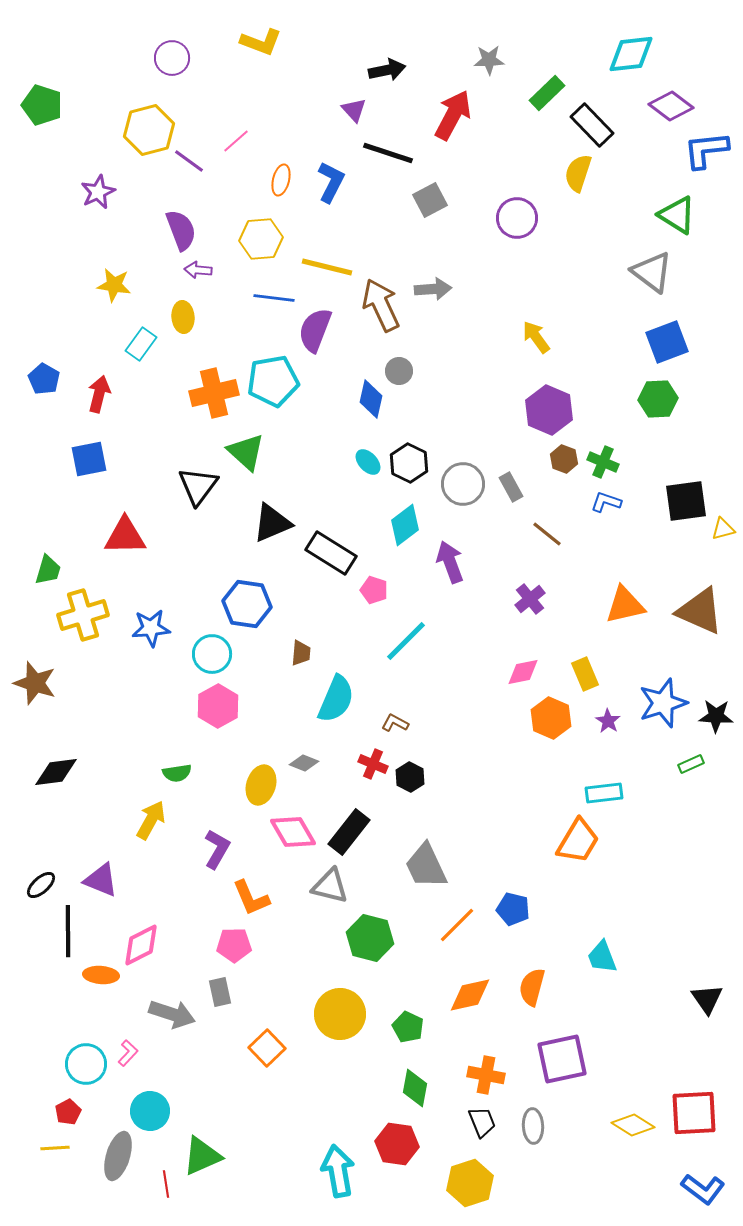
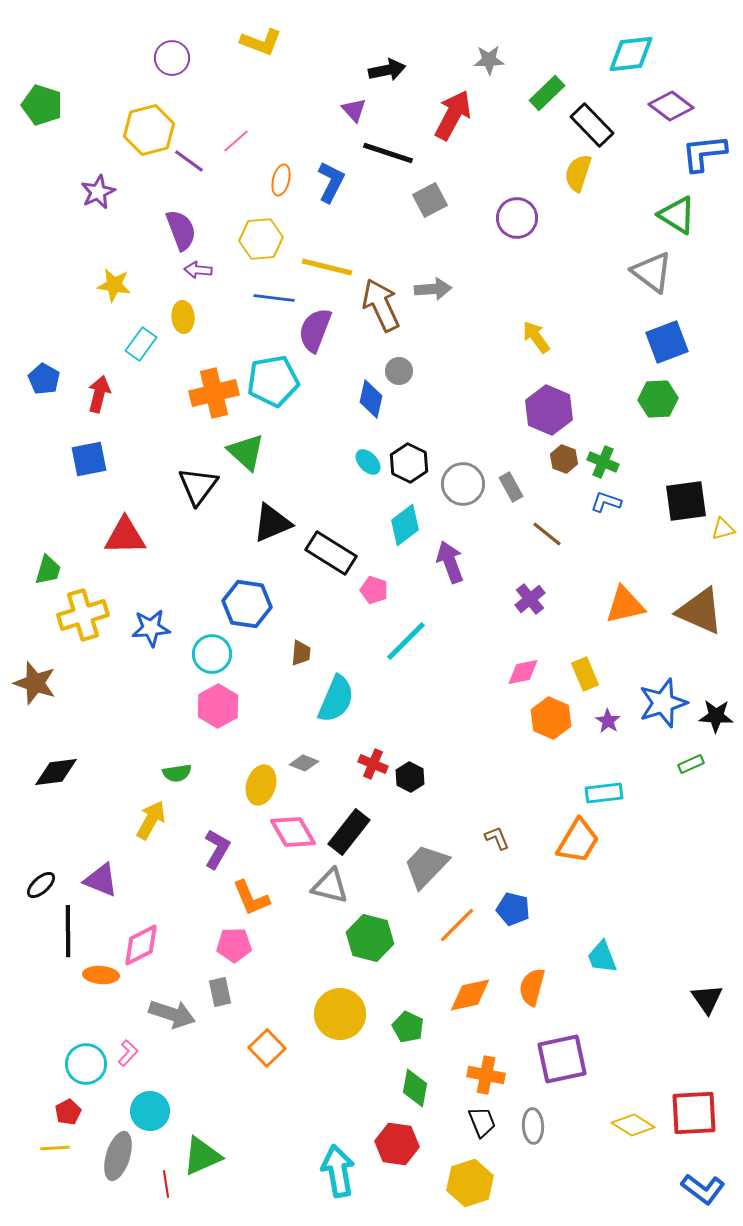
blue L-shape at (706, 150): moved 2 px left, 3 px down
brown L-shape at (395, 723): moved 102 px right, 115 px down; rotated 40 degrees clockwise
gray trapezoid at (426, 866): rotated 69 degrees clockwise
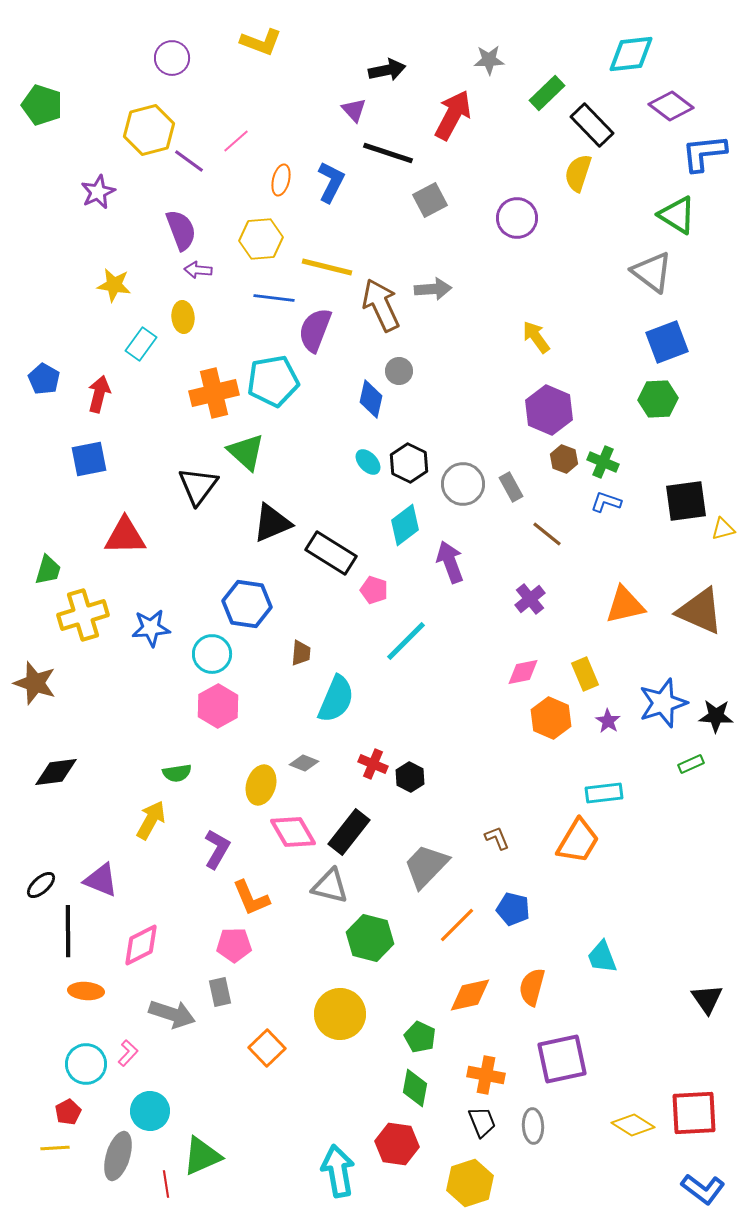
orange ellipse at (101, 975): moved 15 px left, 16 px down
green pentagon at (408, 1027): moved 12 px right, 10 px down
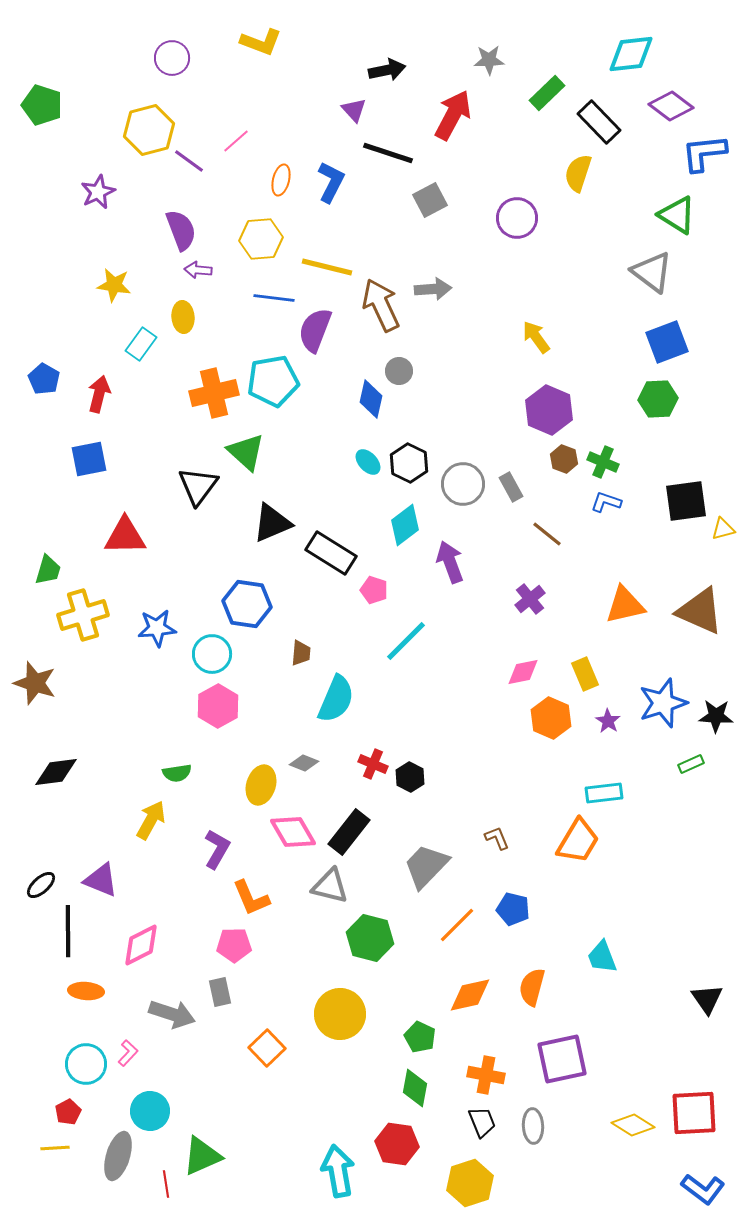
black rectangle at (592, 125): moved 7 px right, 3 px up
blue star at (151, 628): moved 6 px right
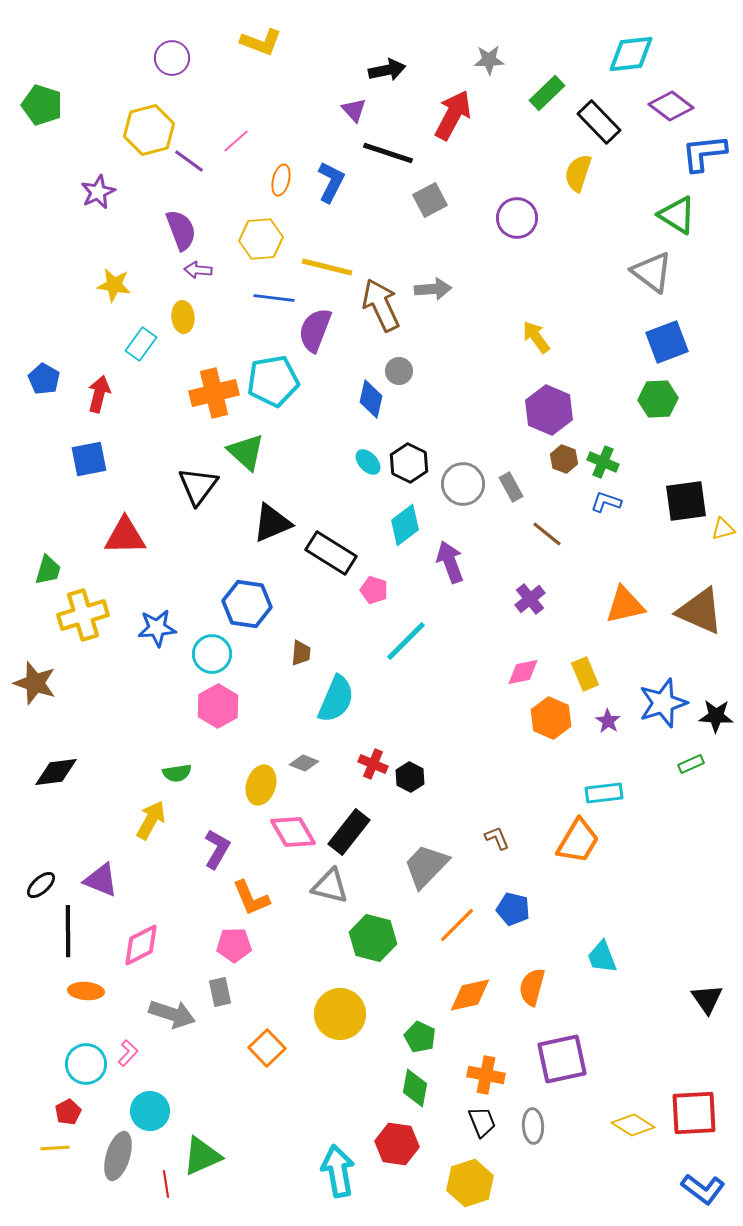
green hexagon at (370, 938): moved 3 px right
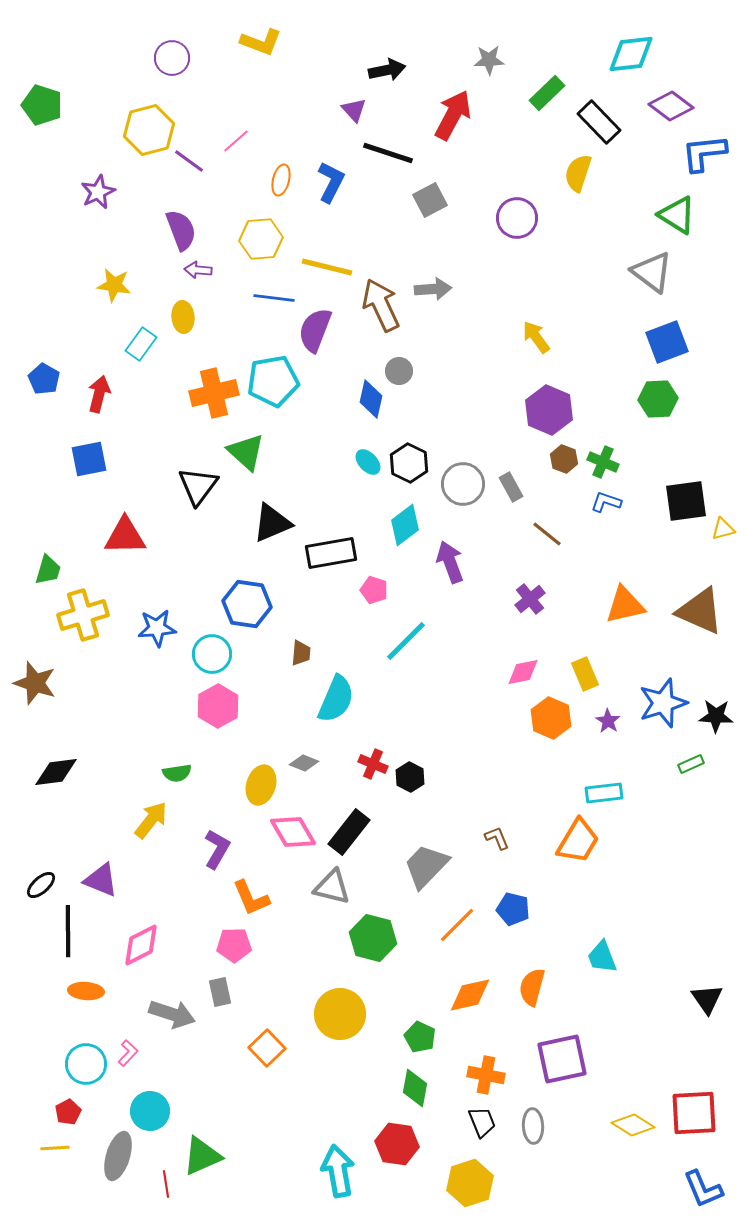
black rectangle at (331, 553): rotated 42 degrees counterclockwise
yellow arrow at (151, 820): rotated 9 degrees clockwise
gray triangle at (330, 886): moved 2 px right, 1 px down
blue L-shape at (703, 1189): rotated 30 degrees clockwise
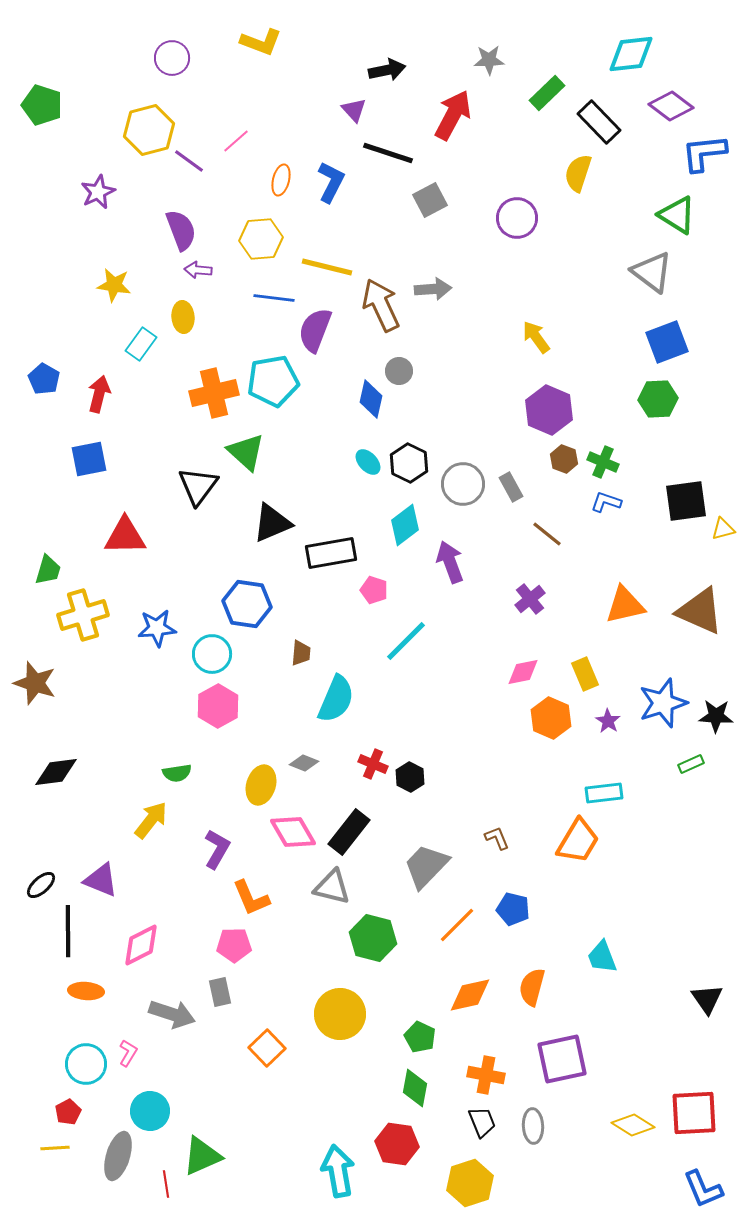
pink L-shape at (128, 1053): rotated 12 degrees counterclockwise
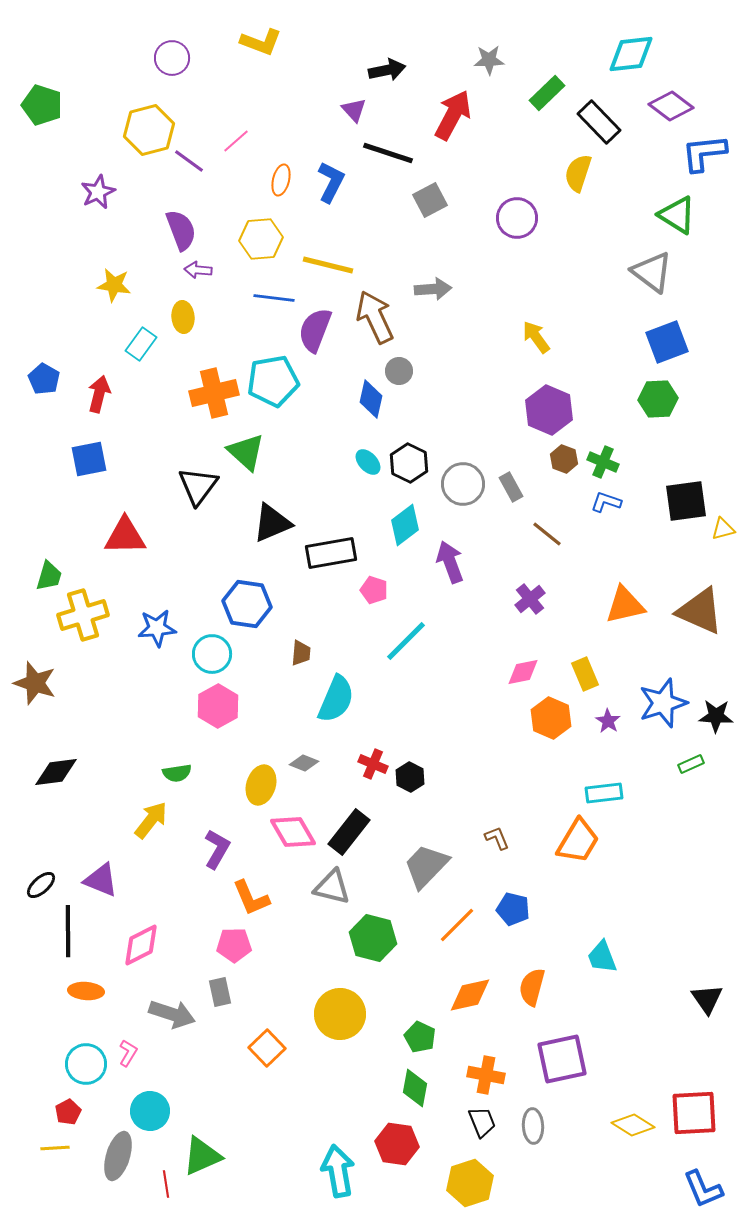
yellow line at (327, 267): moved 1 px right, 2 px up
brown arrow at (381, 305): moved 6 px left, 12 px down
green trapezoid at (48, 570): moved 1 px right, 6 px down
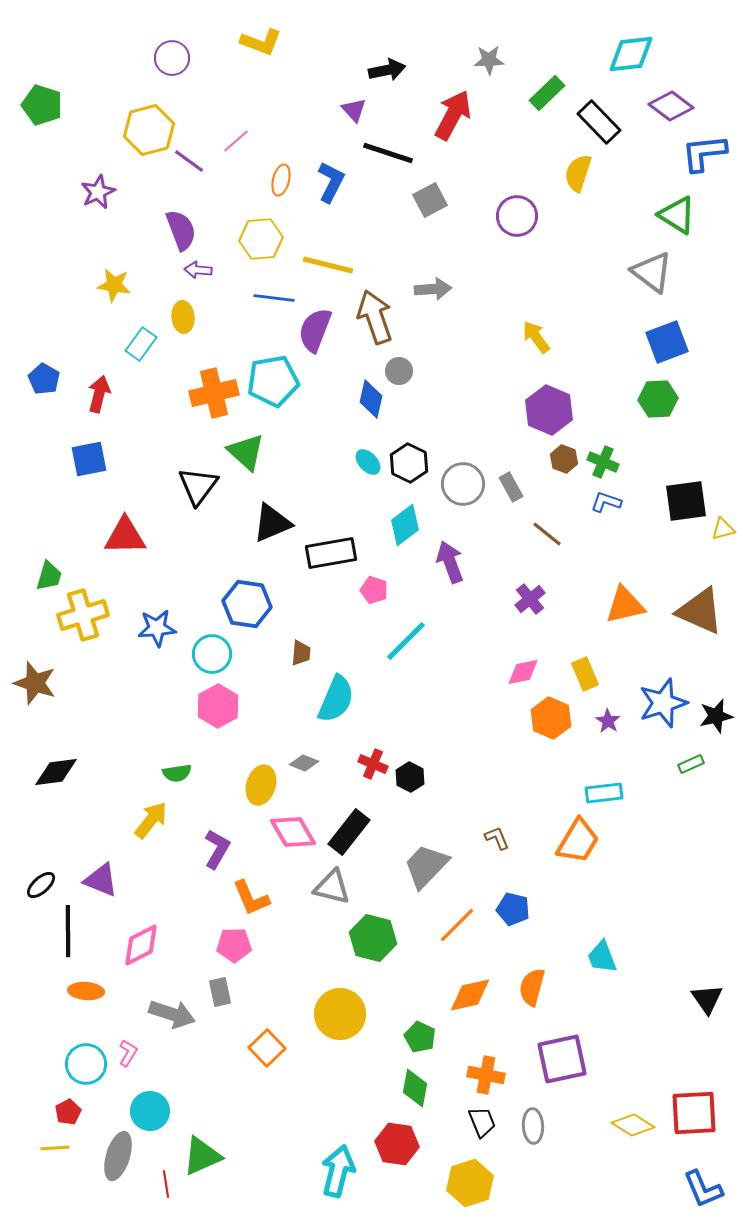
purple circle at (517, 218): moved 2 px up
brown arrow at (375, 317): rotated 6 degrees clockwise
black star at (716, 716): rotated 16 degrees counterclockwise
cyan arrow at (338, 1171): rotated 24 degrees clockwise
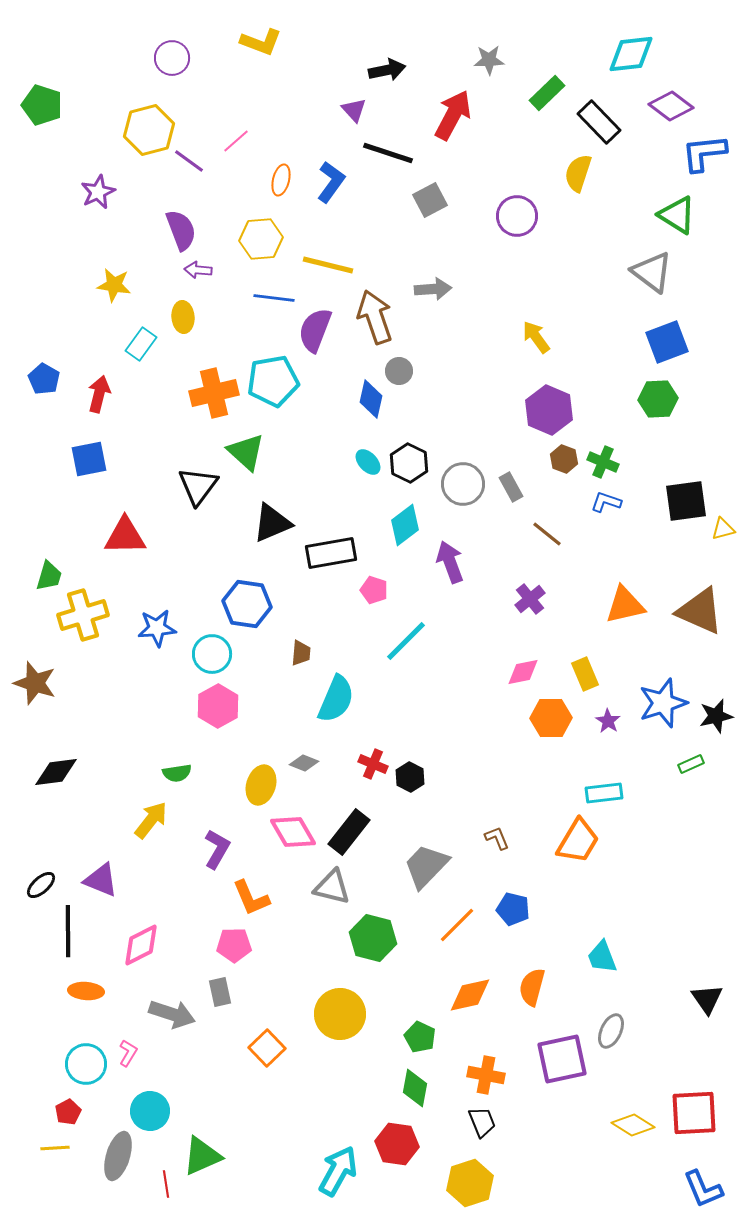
blue L-shape at (331, 182): rotated 9 degrees clockwise
orange hexagon at (551, 718): rotated 24 degrees counterclockwise
gray ellipse at (533, 1126): moved 78 px right, 95 px up; rotated 28 degrees clockwise
cyan arrow at (338, 1171): rotated 15 degrees clockwise
